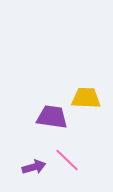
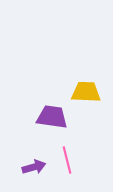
yellow trapezoid: moved 6 px up
pink line: rotated 32 degrees clockwise
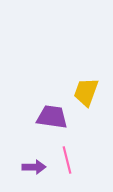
yellow trapezoid: rotated 72 degrees counterclockwise
purple arrow: rotated 15 degrees clockwise
